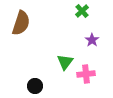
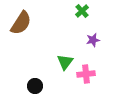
brown semicircle: rotated 15 degrees clockwise
purple star: moved 1 px right; rotated 24 degrees clockwise
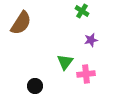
green cross: rotated 16 degrees counterclockwise
purple star: moved 2 px left
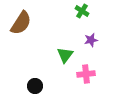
green triangle: moved 7 px up
